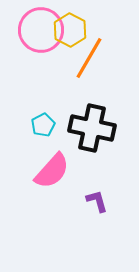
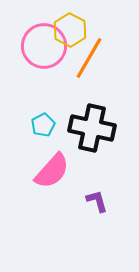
pink circle: moved 3 px right, 16 px down
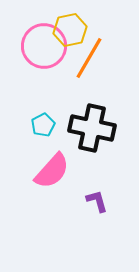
yellow hexagon: rotated 20 degrees clockwise
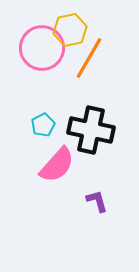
pink circle: moved 2 px left, 2 px down
black cross: moved 1 px left, 2 px down
pink semicircle: moved 5 px right, 6 px up
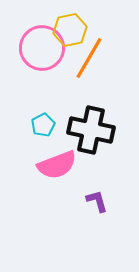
pink semicircle: rotated 27 degrees clockwise
